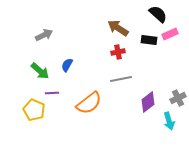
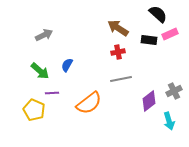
gray cross: moved 4 px left, 7 px up
purple diamond: moved 1 px right, 1 px up
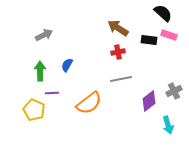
black semicircle: moved 5 px right, 1 px up
pink rectangle: moved 1 px left, 1 px down; rotated 42 degrees clockwise
green arrow: rotated 132 degrees counterclockwise
cyan arrow: moved 1 px left, 4 px down
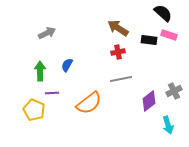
gray arrow: moved 3 px right, 2 px up
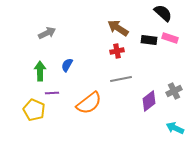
pink rectangle: moved 1 px right, 3 px down
red cross: moved 1 px left, 1 px up
cyan arrow: moved 7 px right, 3 px down; rotated 132 degrees clockwise
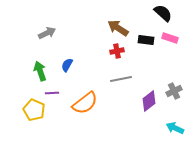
black rectangle: moved 3 px left
green arrow: rotated 18 degrees counterclockwise
orange semicircle: moved 4 px left
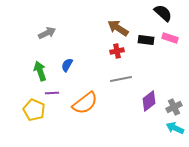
gray cross: moved 16 px down
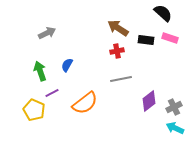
purple line: rotated 24 degrees counterclockwise
